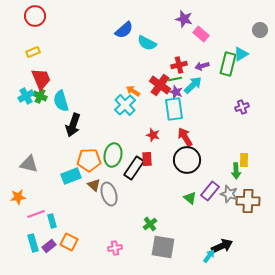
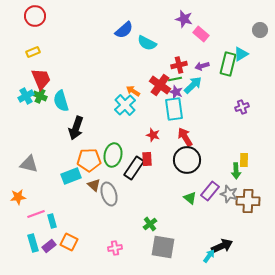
black arrow at (73, 125): moved 3 px right, 3 px down
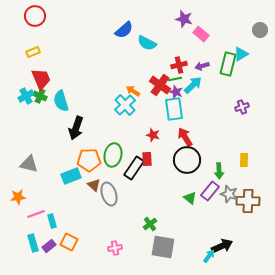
green arrow at (236, 171): moved 17 px left
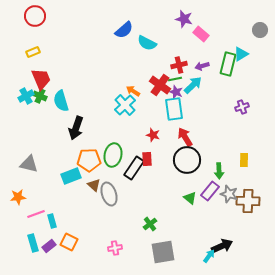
gray square at (163, 247): moved 5 px down; rotated 20 degrees counterclockwise
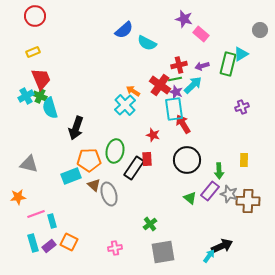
cyan semicircle at (61, 101): moved 11 px left, 7 px down
red arrow at (185, 137): moved 2 px left, 13 px up
green ellipse at (113, 155): moved 2 px right, 4 px up
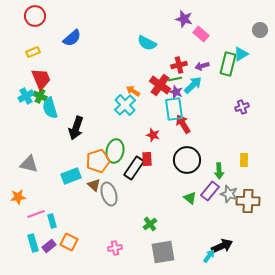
blue semicircle at (124, 30): moved 52 px left, 8 px down
orange pentagon at (89, 160): moved 9 px right, 1 px down; rotated 15 degrees counterclockwise
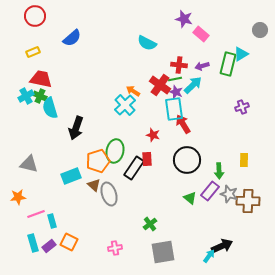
red cross at (179, 65): rotated 21 degrees clockwise
red trapezoid at (41, 79): rotated 55 degrees counterclockwise
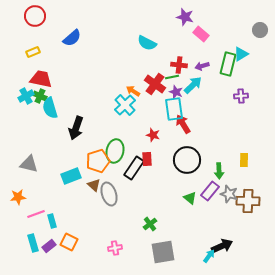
purple star at (184, 19): moved 1 px right, 2 px up
green line at (175, 79): moved 3 px left, 2 px up
red cross at (160, 85): moved 5 px left, 1 px up
purple cross at (242, 107): moved 1 px left, 11 px up; rotated 16 degrees clockwise
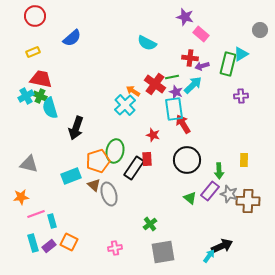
red cross at (179, 65): moved 11 px right, 7 px up
orange star at (18, 197): moved 3 px right
